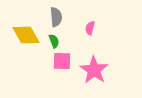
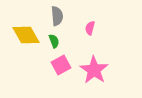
gray semicircle: moved 1 px right, 1 px up
pink square: moved 1 px left, 4 px down; rotated 30 degrees counterclockwise
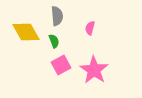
yellow diamond: moved 3 px up
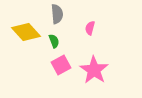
gray semicircle: moved 2 px up
yellow diamond: rotated 12 degrees counterclockwise
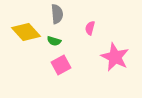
green semicircle: rotated 128 degrees clockwise
pink star: moved 21 px right, 13 px up; rotated 8 degrees counterclockwise
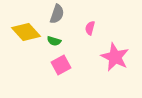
gray semicircle: rotated 24 degrees clockwise
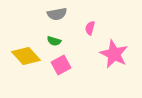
gray semicircle: rotated 60 degrees clockwise
yellow diamond: moved 24 px down
pink star: moved 1 px left, 3 px up
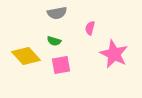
gray semicircle: moved 1 px up
pink square: rotated 18 degrees clockwise
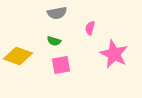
yellow diamond: moved 8 px left; rotated 28 degrees counterclockwise
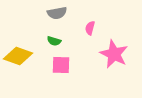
pink square: rotated 12 degrees clockwise
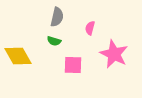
gray semicircle: moved 4 px down; rotated 66 degrees counterclockwise
yellow diamond: rotated 40 degrees clockwise
pink square: moved 12 px right
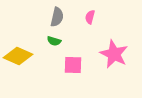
pink semicircle: moved 11 px up
yellow diamond: rotated 36 degrees counterclockwise
